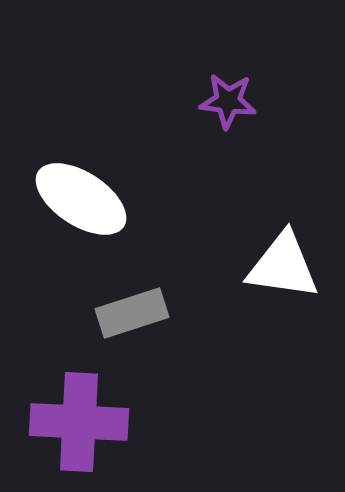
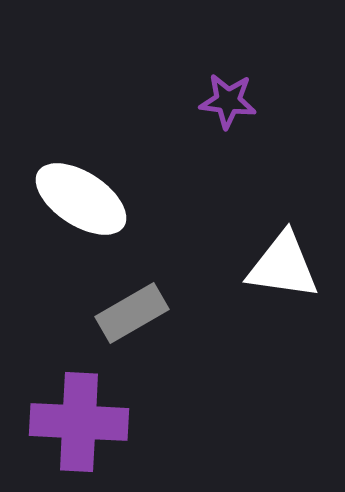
gray rectangle: rotated 12 degrees counterclockwise
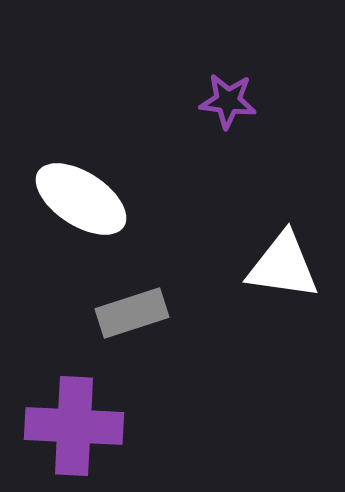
gray rectangle: rotated 12 degrees clockwise
purple cross: moved 5 px left, 4 px down
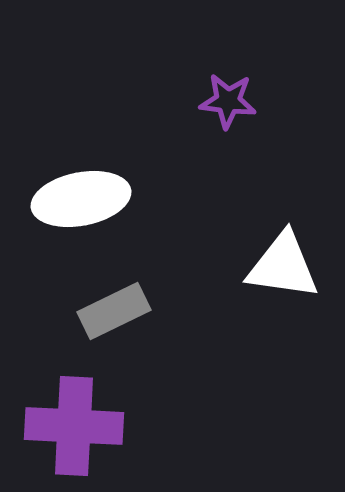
white ellipse: rotated 44 degrees counterclockwise
gray rectangle: moved 18 px left, 2 px up; rotated 8 degrees counterclockwise
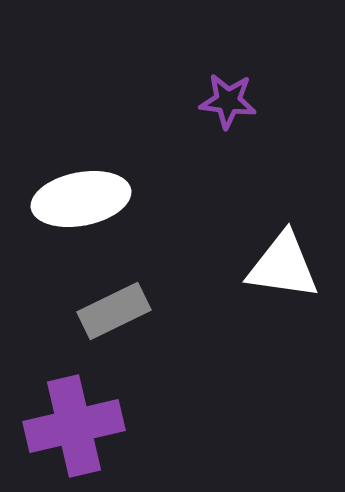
purple cross: rotated 16 degrees counterclockwise
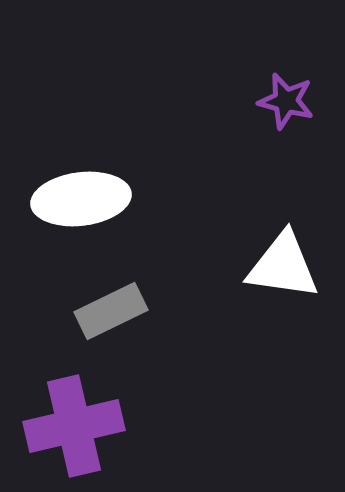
purple star: moved 58 px right; rotated 8 degrees clockwise
white ellipse: rotated 4 degrees clockwise
gray rectangle: moved 3 px left
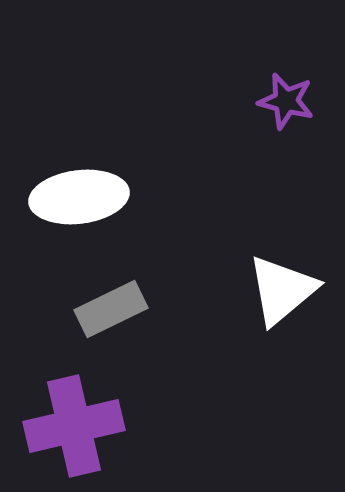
white ellipse: moved 2 px left, 2 px up
white triangle: moved 1 px left, 24 px down; rotated 48 degrees counterclockwise
gray rectangle: moved 2 px up
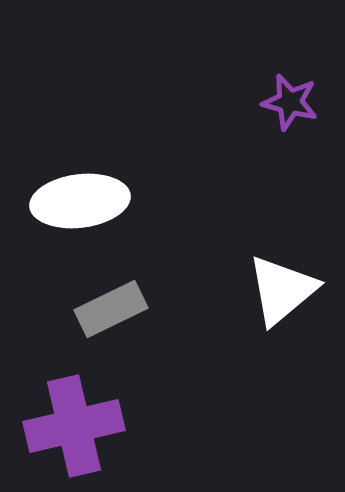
purple star: moved 4 px right, 1 px down
white ellipse: moved 1 px right, 4 px down
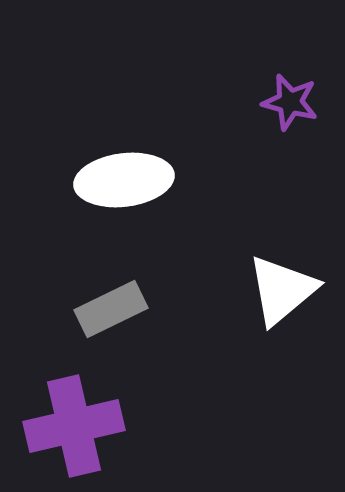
white ellipse: moved 44 px right, 21 px up
